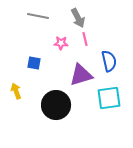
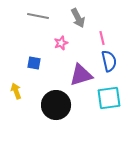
pink line: moved 17 px right, 1 px up
pink star: rotated 24 degrees counterclockwise
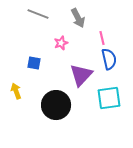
gray line: moved 2 px up; rotated 10 degrees clockwise
blue semicircle: moved 2 px up
purple triangle: rotated 30 degrees counterclockwise
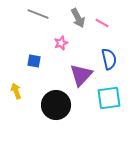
pink line: moved 15 px up; rotated 48 degrees counterclockwise
blue square: moved 2 px up
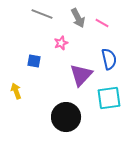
gray line: moved 4 px right
black circle: moved 10 px right, 12 px down
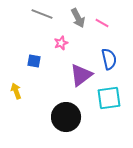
purple triangle: rotated 10 degrees clockwise
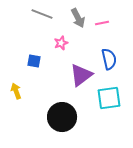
pink line: rotated 40 degrees counterclockwise
black circle: moved 4 px left
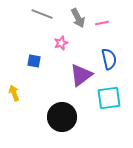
yellow arrow: moved 2 px left, 2 px down
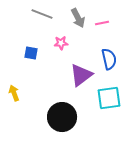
pink star: rotated 16 degrees clockwise
blue square: moved 3 px left, 8 px up
